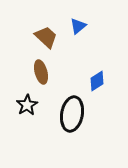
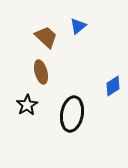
blue diamond: moved 16 px right, 5 px down
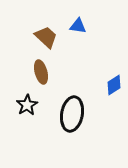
blue triangle: rotated 48 degrees clockwise
blue diamond: moved 1 px right, 1 px up
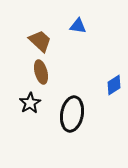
brown trapezoid: moved 6 px left, 4 px down
black star: moved 3 px right, 2 px up
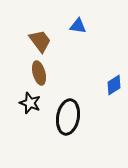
brown trapezoid: rotated 10 degrees clockwise
brown ellipse: moved 2 px left, 1 px down
black star: rotated 20 degrees counterclockwise
black ellipse: moved 4 px left, 3 px down
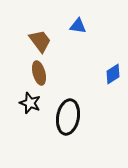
blue diamond: moved 1 px left, 11 px up
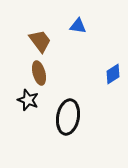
black star: moved 2 px left, 3 px up
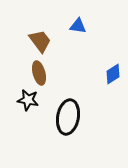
black star: rotated 10 degrees counterclockwise
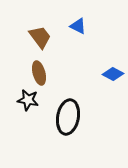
blue triangle: rotated 18 degrees clockwise
brown trapezoid: moved 4 px up
blue diamond: rotated 60 degrees clockwise
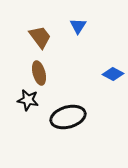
blue triangle: rotated 36 degrees clockwise
black ellipse: rotated 64 degrees clockwise
